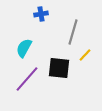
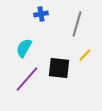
gray line: moved 4 px right, 8 px up
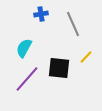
gray line: moved 4 px left; rotated 40 degrees counterclockwise
yellow line: moved 1 px right, 2 px down
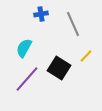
yellow line: moved 1 px up
black square: rotated 25 degrees clockwise
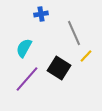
gray line: moved 1 px right, 9 px down
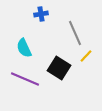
gray line: moved 1 px right
cyan semicircle: rotated 54 degrees counterclockwise
purple line: moved 2 px left; rotated 72 degrees clockwise
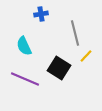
gray line: rotated 10 degrees clockwise
cyan semicircle: moved 2 px up
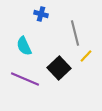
blue cross: rotated 24 degrees clockwise
black square: rotated 15 degrees clockwise
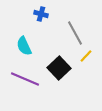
gray line: rotated 15 degrees counterclockwise
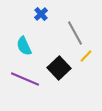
blue cross: rotated 32 degrees clockwise
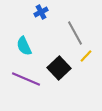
blue cross: moved 2 px up; rotated 16 degrees clockwise
purple line: moved 1 px right
